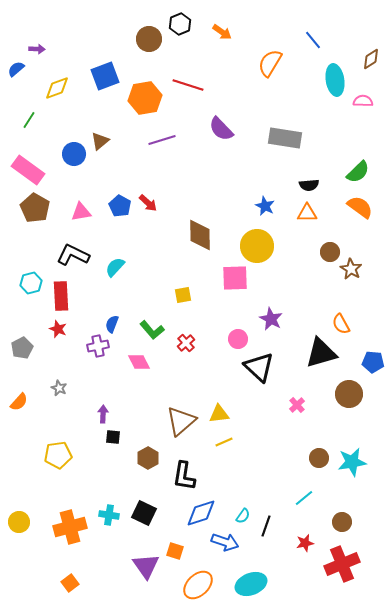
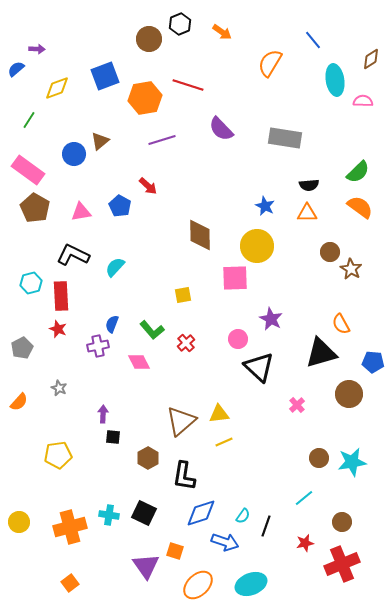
red arrow at (148, 203): moved 17 px up
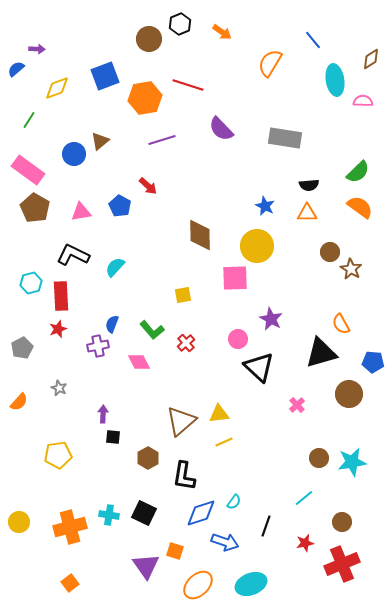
red star at (58, 329): rotated 30 degrees clockwise
cyan semicircle at (243, 516): moved 9 px left, 14 px up
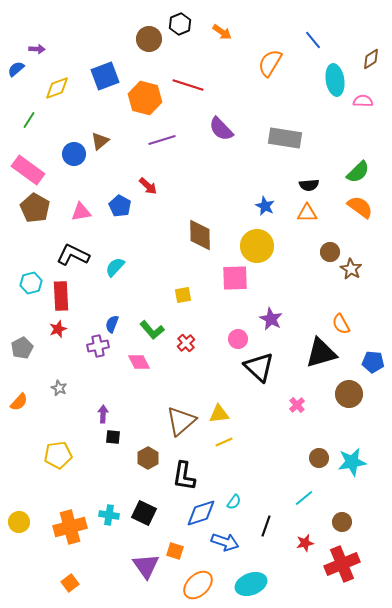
orange hexagon at (145, 98): rotated 24 degrees clockwise
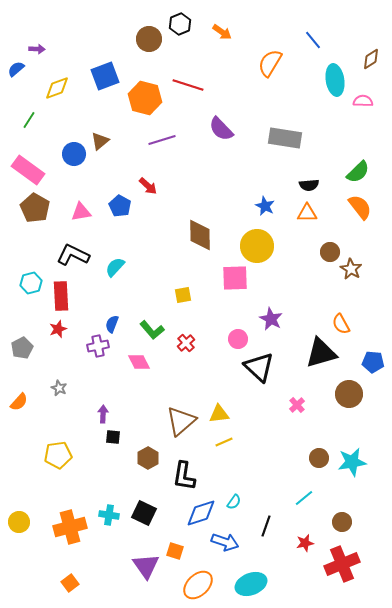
orange semicircle at (360, 207): rotated 16 degrees clockwise
